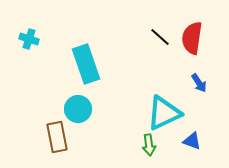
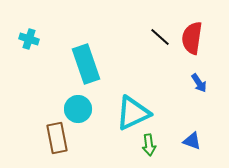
cyan triangle: moved 31 px left
brown rectangle: moved 1 px down
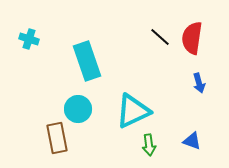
cyan rectangle: moved 1 px right, 3 px up
blue arrow: rotated 18 degrees clockwise
cyan triangle: moved 2 px up
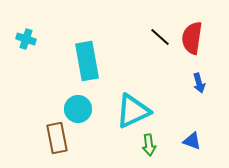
cyan cross: moved 3 px left
cyan rectangle: rotated 9 degrees clockwise
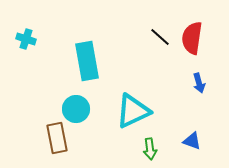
cyan circle: moved 2 px left
green arrow: moved 1 px right, 4 px down
